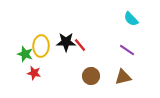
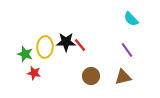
yellow ellipse: moved 4 px right, 1 px down
purple line: rotated 21 degrees clockwise
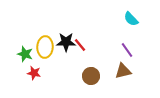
brown triangle: moved 6 px up
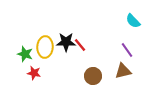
cyan semicircle: moved 2 px right, 2 px down
brown circle: moved 2 px right
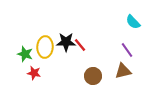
cyan semicircle: moved 1 px down
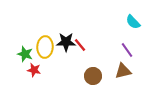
red star: moved 3 px up
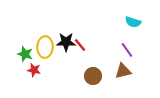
cyan semicircle: rotated 28 degrees counterclockwise
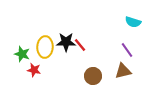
green star: moved 3 px left
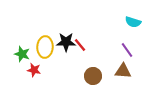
brown triangle: rotated 18 degrees clockwise
